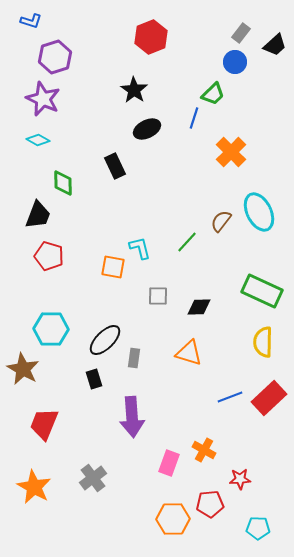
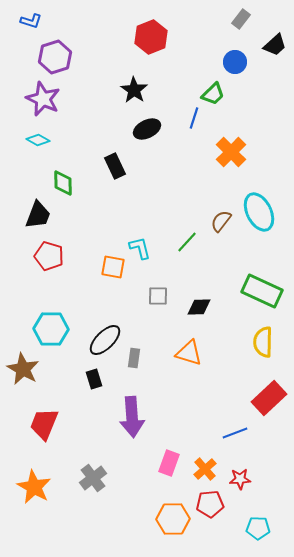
gray rectangle at (241, 33): moved 14 px up
blue line at (230, 397): moved 5 px right, 36 px down
orange cross at (204, 450): moved 1 px right, 19 px down; rotated 20 degrees clockwise
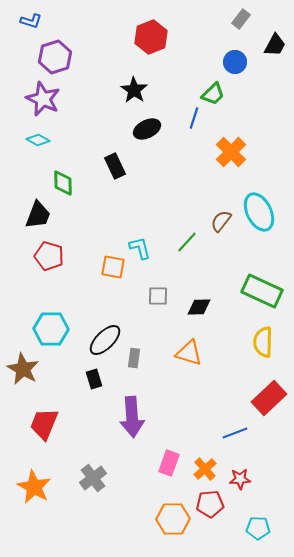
black trapezoid at (275, 45): rotated 20 degrees counterclockwise
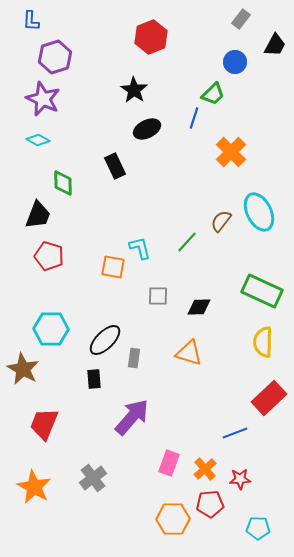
blue L-shape at (31, 21): rotated 75 degrees clockwise
black rectangle at (94, 379): rotated 12 degrees clockwise
purple arrow at (132, 417): rotated 135 degrees counterclockwise
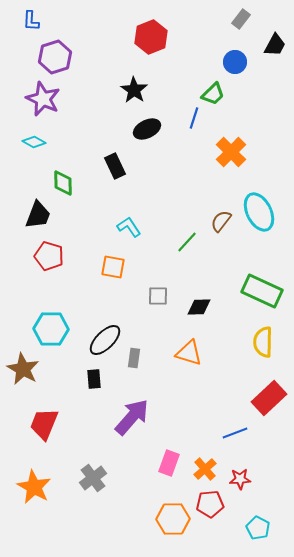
cyan diamond at (38, 140): moved 4 px left, 2 px down
cyan L-shape at (140, 248): moved 11 px left, 21 px up; rotated 20 degrees counterclockwise
cyan pentagon at (258, 528): rotated 25 degrees clockwise
